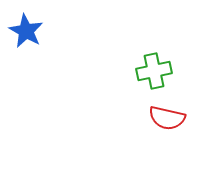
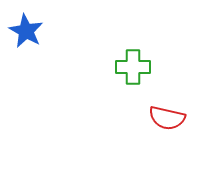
green cross: moved 21 px left, 4 px up; rotated 12 degrees clockwise
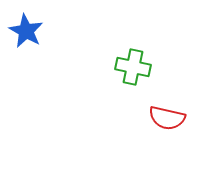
green cross: rotated 12 degrees clockwise
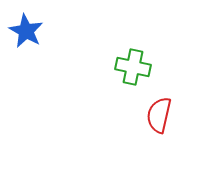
red semicircle: moved 8 px left, 3 px up; rotated 90 degrees clockwise
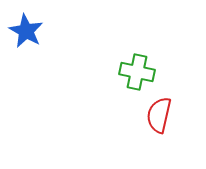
green cross: moved 4 px right, 5 px down
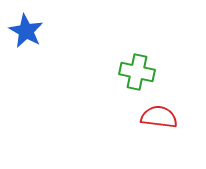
red semicircle: moved 2 px down; rotated 84 degrees clockwise
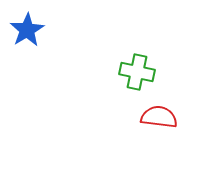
blue star: moved 1 px right, 1 px up; rotated 12 degrees clockwise
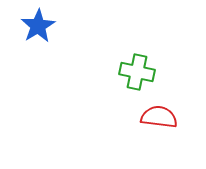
blue star: moved 11 px right, 4 px up
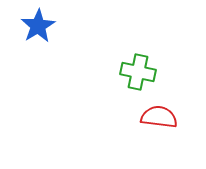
green cross: moved 1 px right
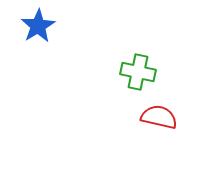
red semicircle: rotated 6 degrees clockwise
